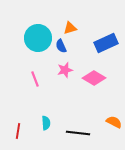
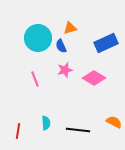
black line: moved 3 px up
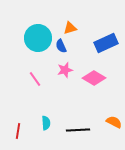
pink line: rotated 14 degrees counterclockwise
black line: rotated 10 degrees counterclockwise
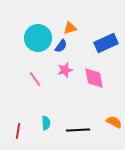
blue semicircle: rotated 120 degrees counterclockwise
pink diamond: rotated 50 degrees clockwise
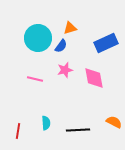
pink line: rotated 42 degrees counterclockwise
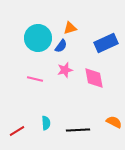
red line: moved 1 px left; rotated 49 degrees clockwise
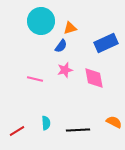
cyan circle: moved 3 px right, 17 px up
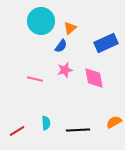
orange triangle: rotated 24 degrees counterclockwise
orange semicircle: rotated 56 degrees counterclockwise
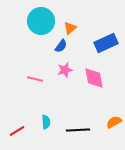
cyan semicircle: moved 1 px up
